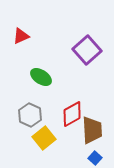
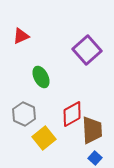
green ellipse: rotated 30 degrees clockwise
gray hexagon: moved 6 px left, 1 px up
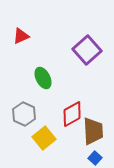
green ellipse: moved 2 px right, 1 px down
brown trapezoid: moved 1 px right, 1 px down
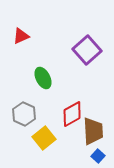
blue square: moved 3 px right, 2 px up
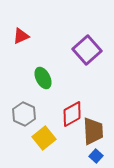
blue square: moved 2 px left
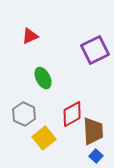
red triangle: moved 9 px right
purple square: moved 8 px right; rotated 16 degrees clockwise
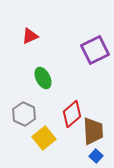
red diamond: rotated 12 degrees counterclockwise
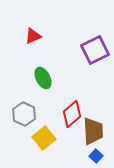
red triangle: moved 3 px right
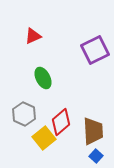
red diamond: moved 11 px left, 8 px down
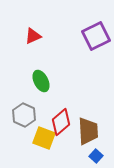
purple square: moved 1 px right, 14 px up
green ellipse: moved 2 px left, 3 px down
gray hexagon: moved 1 px down
brown trapezoid: moved 5 px left
yellow square: rotated 30 degrees counterclockwise
